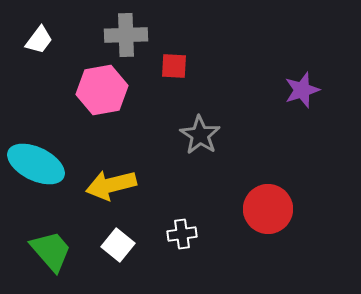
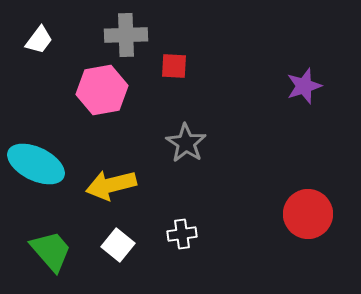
purple star: moved 2 px right, 4 px up
gray star: moved 14 px left, 8 px down
red circle: moved 40 px right, 5 px down
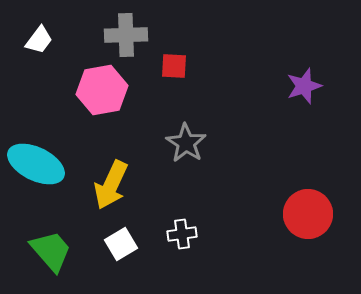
yellow arrow: rotated 51 degrees counterclockwise
white square: moved 3 px right, 1 px up; rotated 20 degrees clockwise
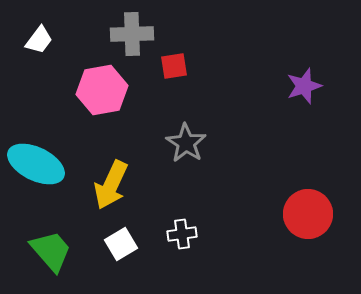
gray cross: moved 6 px right, 1 px up
red square: rotated 12 degrees counterclockwise
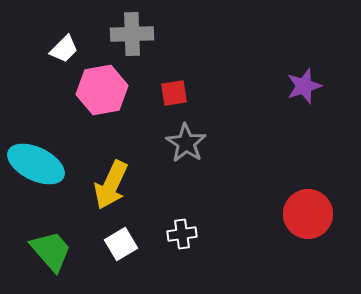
white trapezoid: moved 25 px right, 9 px down; rotated 8 degrees clockwise
red square: moved 27 px down
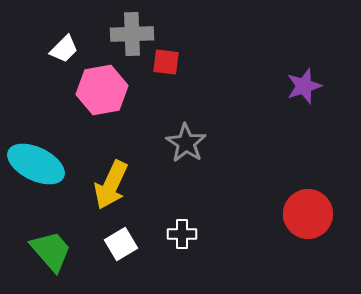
red square: moved 8 px left, 31 px up; rotated 16 degrees clockwise
white cross: rotated 8 degrees clockwise
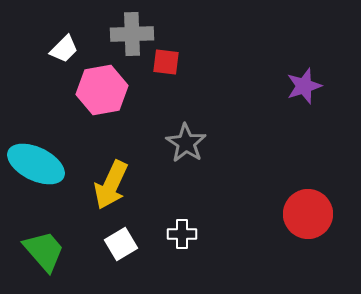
green trapezoid: moved 7 px left
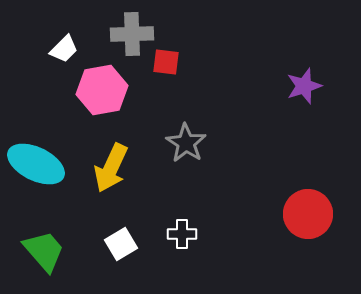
yellow arrow: moved 17 px up
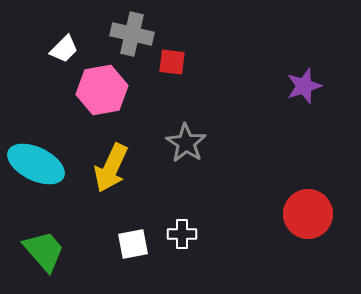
gray cross: rotated 15 degrees clockwise
red square: moved 6 px right
white square: moved 12 px right; rotated 20 degrees clockwise
